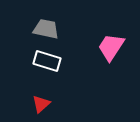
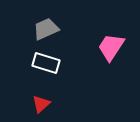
gray trapezoid: rotated 36 degrees counterclockwise
white rectangle: moved 1 px left, 2 px down
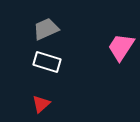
pink trapezoid: moved 10 px right
white rectangle: moved 1 px right, 1 px up
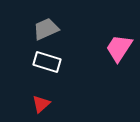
pink trapezoid: moved 2 px left, 1 px down
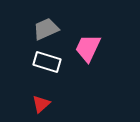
pink trapezoid: moved 31 px left; rotated 8 degrees counterclockwise
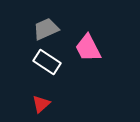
pink trapezoid: rotated 52 degrees counterclockwise
white rectangle: rotated 16 degrees clockwise
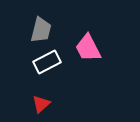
gray trapezoid: moved 5 px left, 1 px down; rotated 128 degrees clockwise
white rectangle: rotated 60 degrees counterclockwise
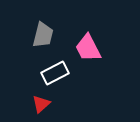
gray trapezoid: moved 2 px right, 5 px down
white rectangle: moved 8 px right, 11 px down
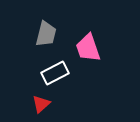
gray trapezoid: moved 3 px right, 1 px up
pink trapezoid: rotated 8 degrees clockwise
